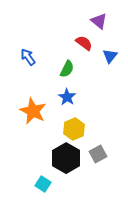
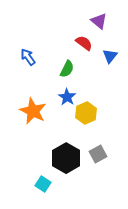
yellow hexagon: moved 12 px right, 16 px up
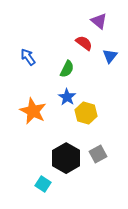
yellow hexagon: rotated 20 degrees counterclockwise
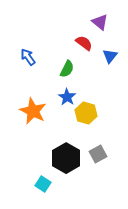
purple triangle: moved 1 px right, 1 px down
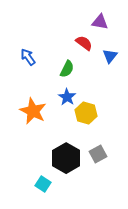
purple triangle: rotated 30 degrees counterclockwise
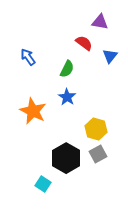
yellow hexagon: moved 10 px right, 16 px down
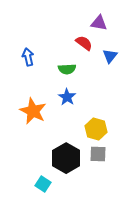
purple triangle: moved 1 px left, 1 px down
blue arrow: rotated 24 degrees clockwise
green semicircle: rotated 60 degrees clockwise
gray square: rotated 30 degrees clockwise
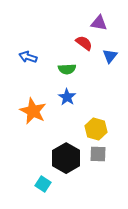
blue arrow: rotated 60 degrees counterclockwise
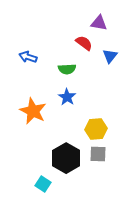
yellow hexagon: rotated 20 degrees counterclockwise
